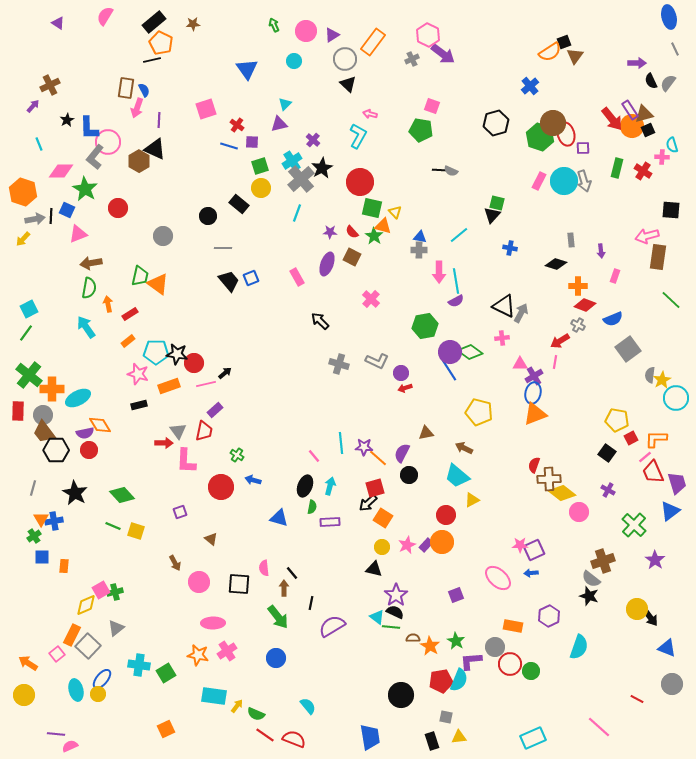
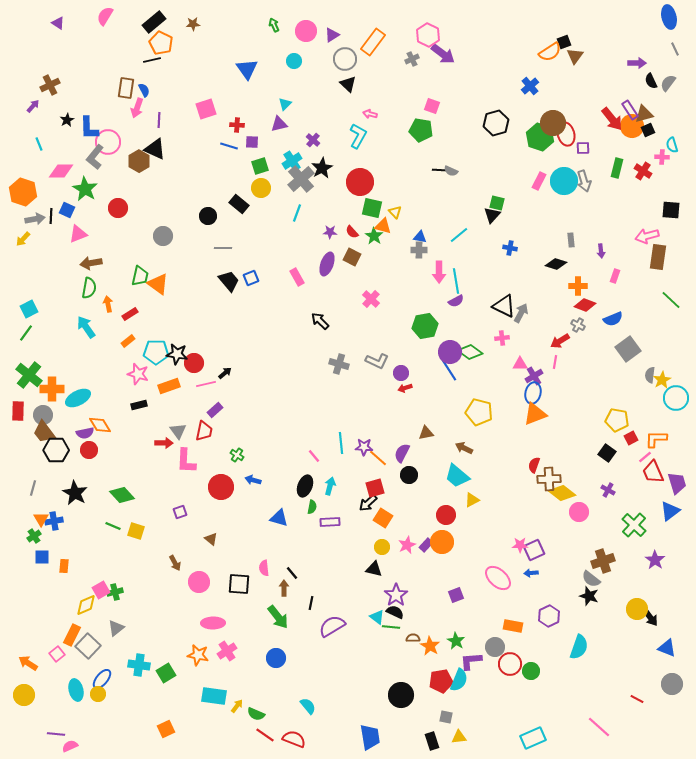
red cross at (237, 125): rotated 32 degrees counterclockwise
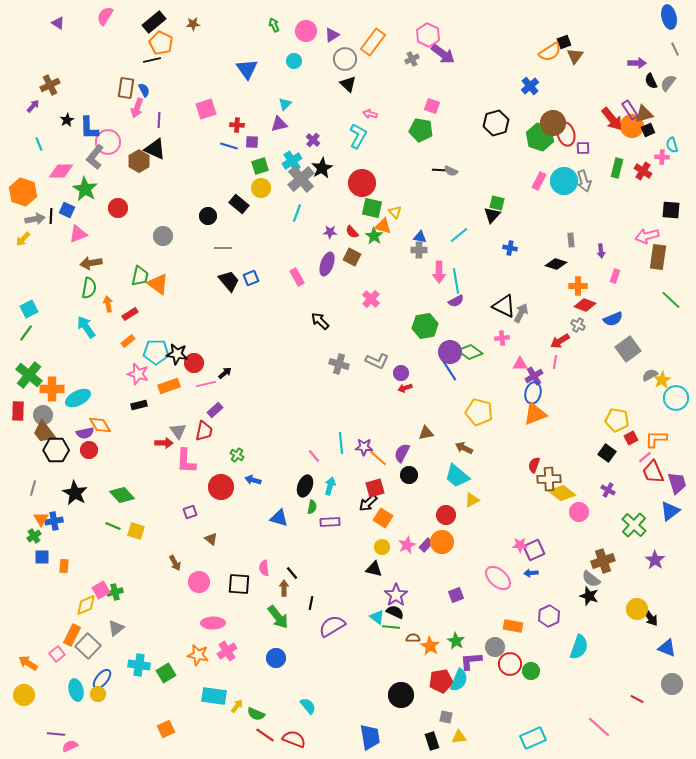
red circle at (360, 182): moved 2 px right, 1 px down
gray semicircle at (650, 375): rotated 56 degrees clockwise
purple square at (180, 512): moved 10 px right
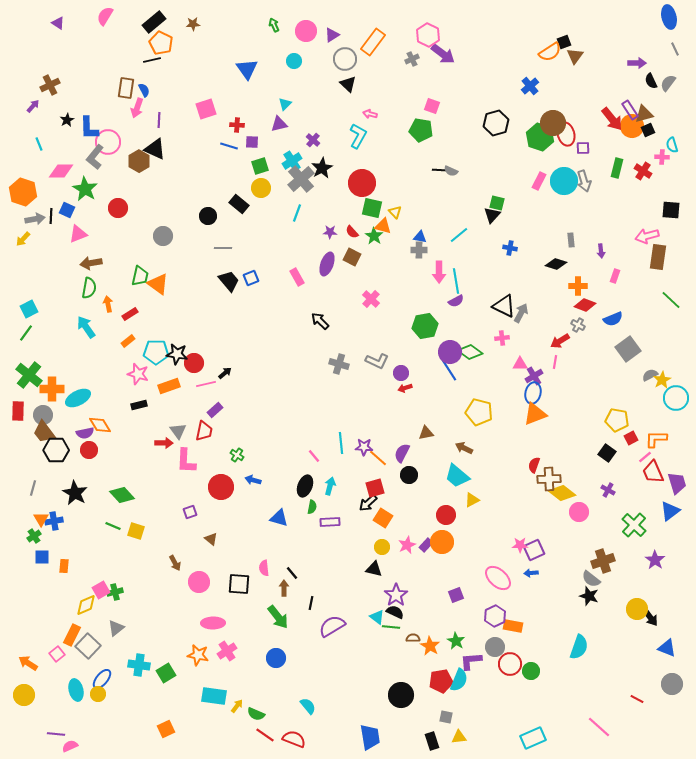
purple hexagon at (549, 616): moved 54 px left
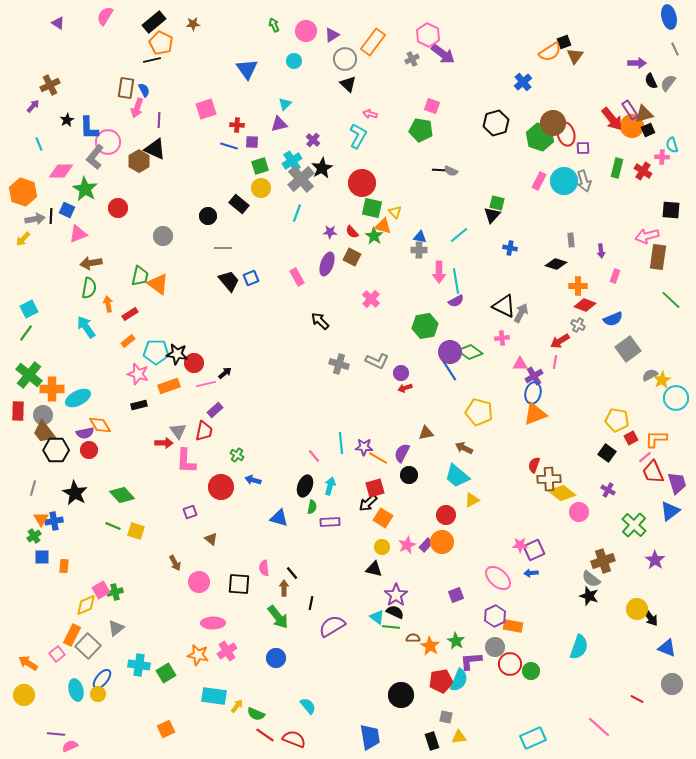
blue cross at (530, 86): moved 7 px left, 4 px up
orange line at (378, 458): rotated 12 degrees counterclockwise
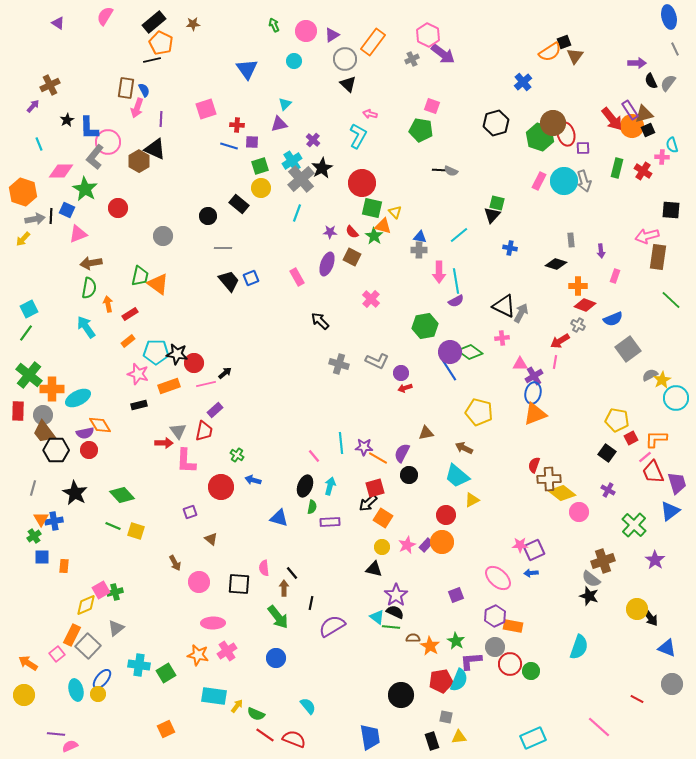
purple line at (159, 120): moved 2 px right, 1 px up
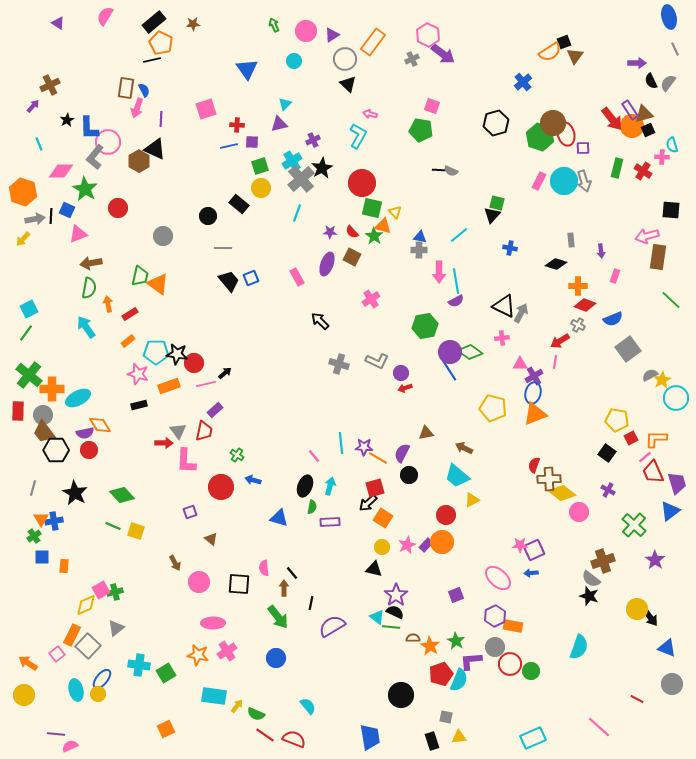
purple cross at (313, 140): rotated 24 degrees clockwise
blue line at (229, 146): rotated 30 degrees counterclockwise
pink cross at (371, 299): rotated 12 degrees clockwise
yellow pentagon at (479, 412): moved 14 px right, 4 px up
red pentagon at (441, 681): moved 7 px up; rotated 10 degrees counterclockwise
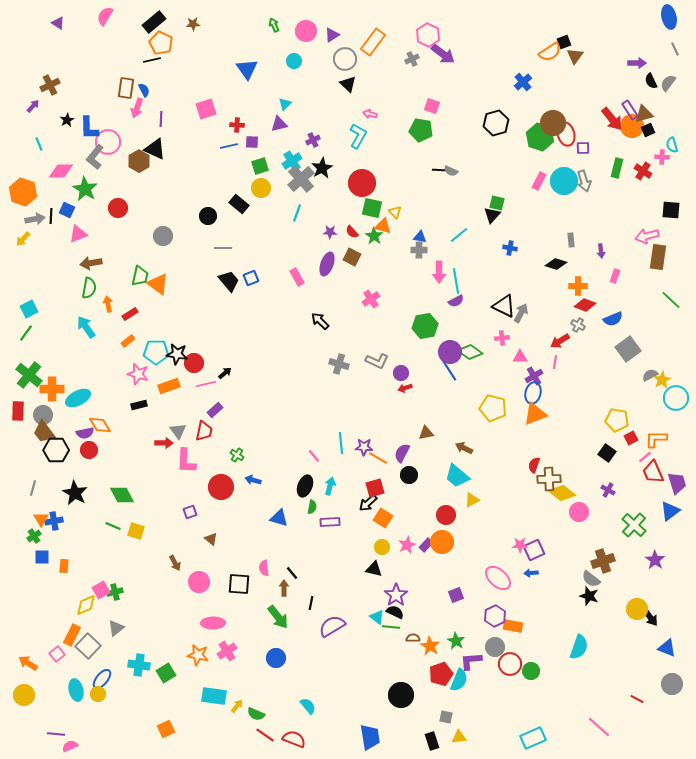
pink triangle at (520, 364): moved 7 px up
green diamond at (122, 495): rotated 15 degrees clockwise
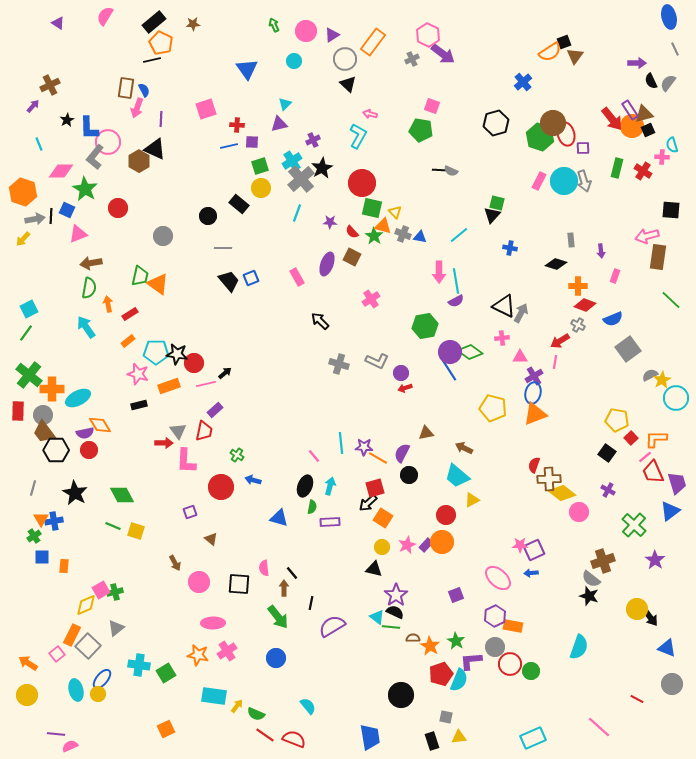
purple star at (330, 232): moved 10 px up
gray cross at (419, 250): moved 16 px left, 16 px up; rotated 21 degrees clockwise
red square at (631, 438): rotated 16 degrees counterclockwise
yellow circle at (24, 695): moved 3 px right
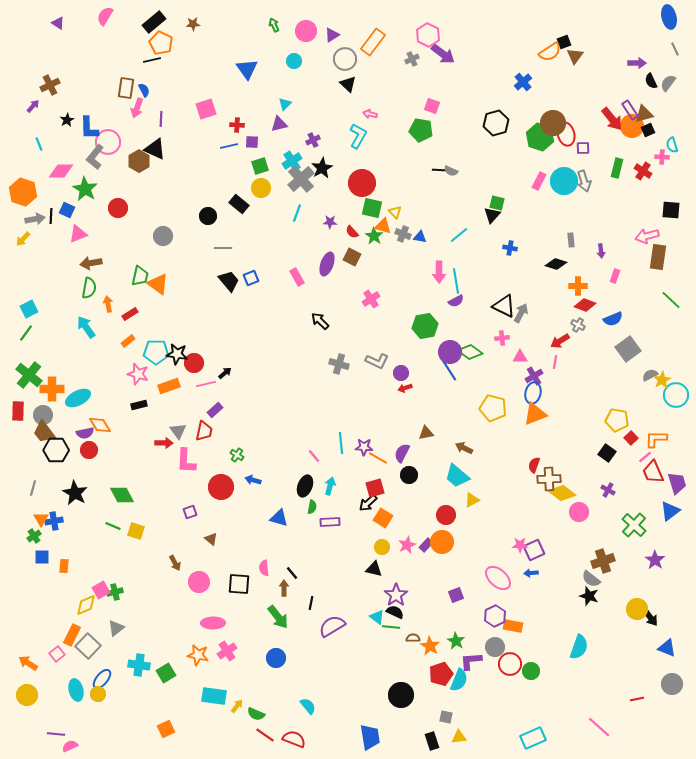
cyan circle at (676, 398): moved 3 px up
red line at (637, 699): rotated 40 degrees counterclockwise
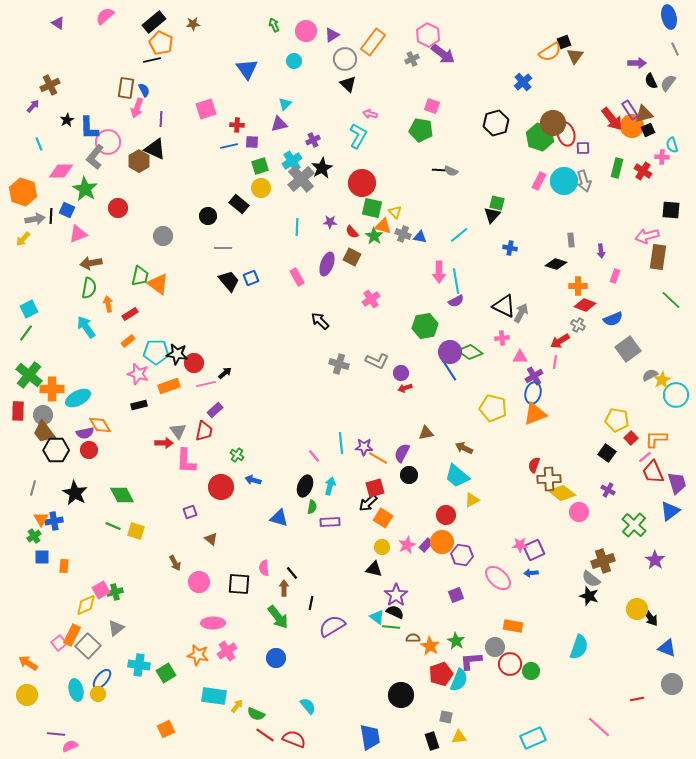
pink semicircle at (105, 16): rotated 18 degrees clockwise
cyan line at (297, 213): moved 14 px down; rotated 18 degrees counterclockwise
purple hexagon at (495, 616): moved 33 px left, 61 px up; rotated 25 degrees counterclockwise
pink square at (57, 654): moved 2 px right, 11 px up
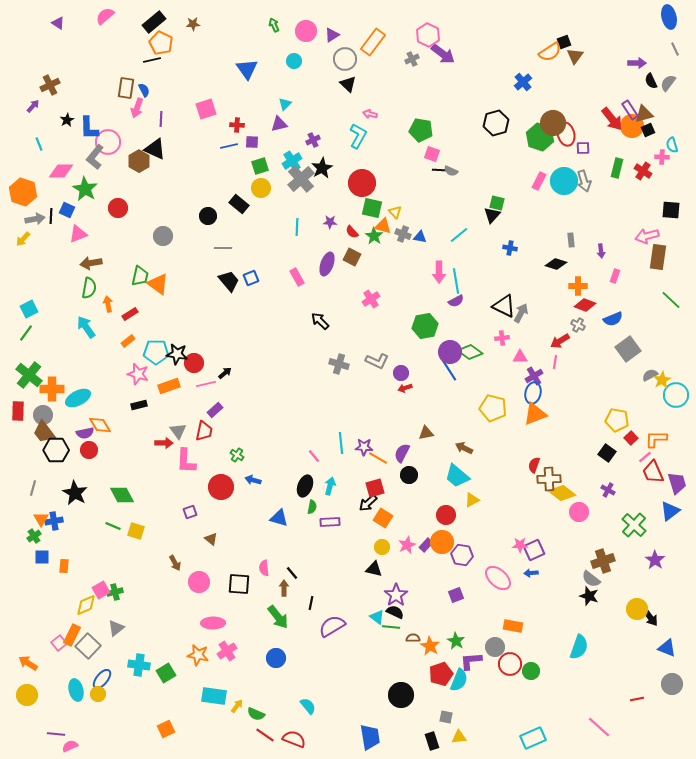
pink square at (432, 106): moved 48 px down
